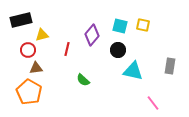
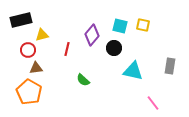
black circle: moved 4 px left, 2 px up
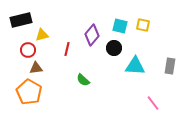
cyan triangle: moved 2 px right, 5 px up; rotated 10 degrees counterclockwise
